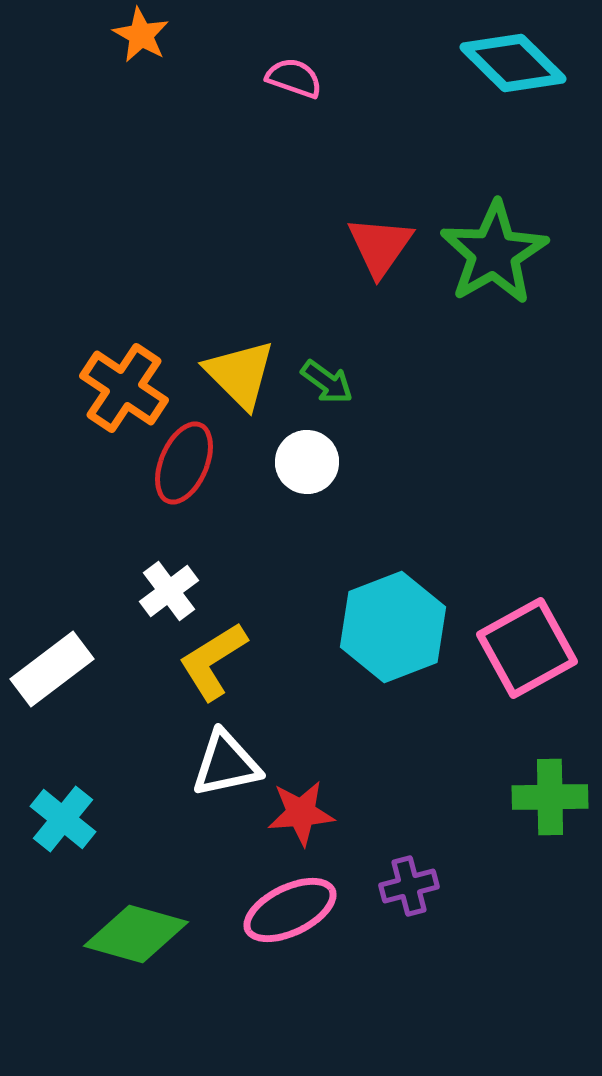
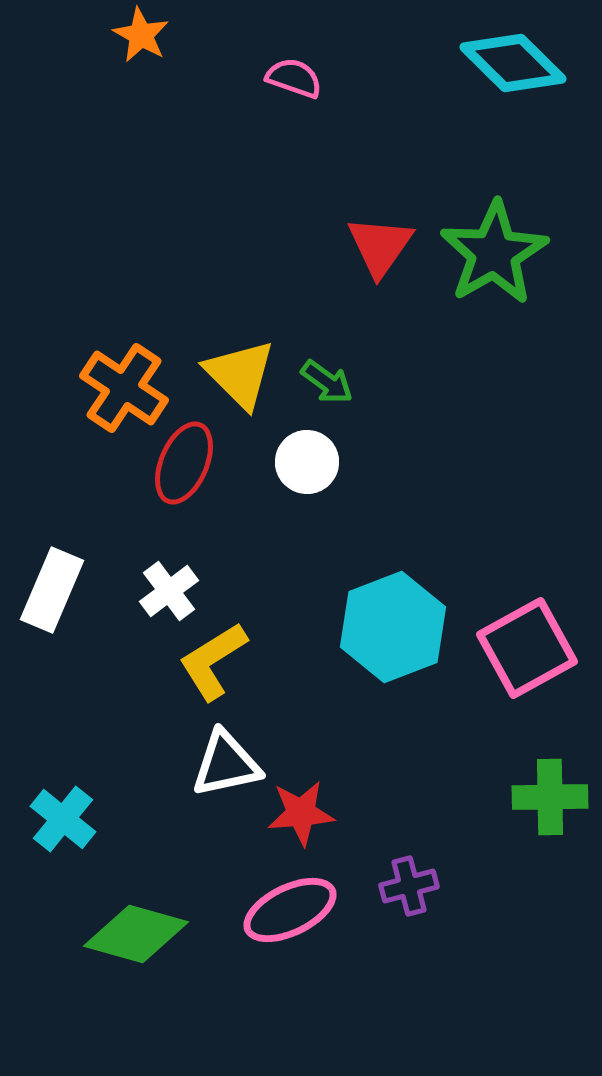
white rectangle: moved 79 px up; rotated 30 degrees counterclockwise
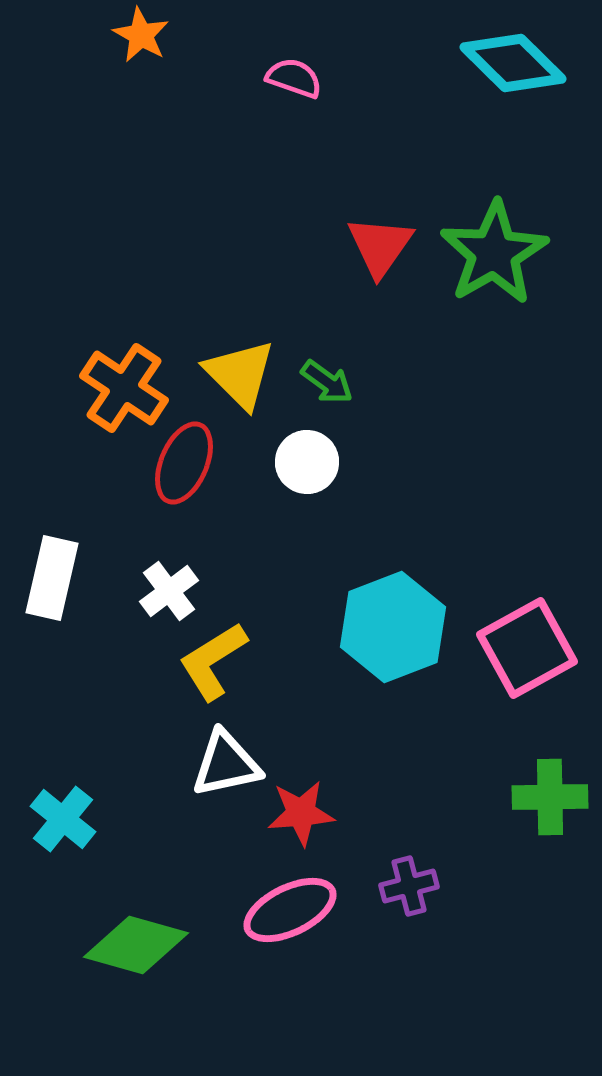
white rectangle: moved 12 px up; rotated 10 degrees counterclockwise
green diamond: moved 11 px down
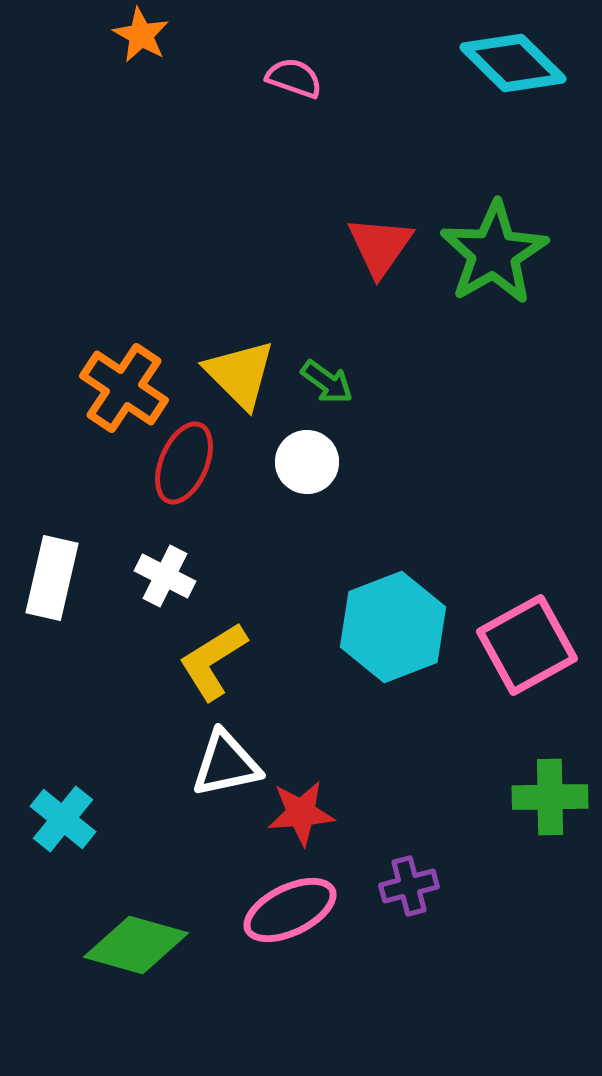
white cross: moved 4 px left, 15 px up; rotated 26 degrees counterclockwise
pink square: moved 3 px up
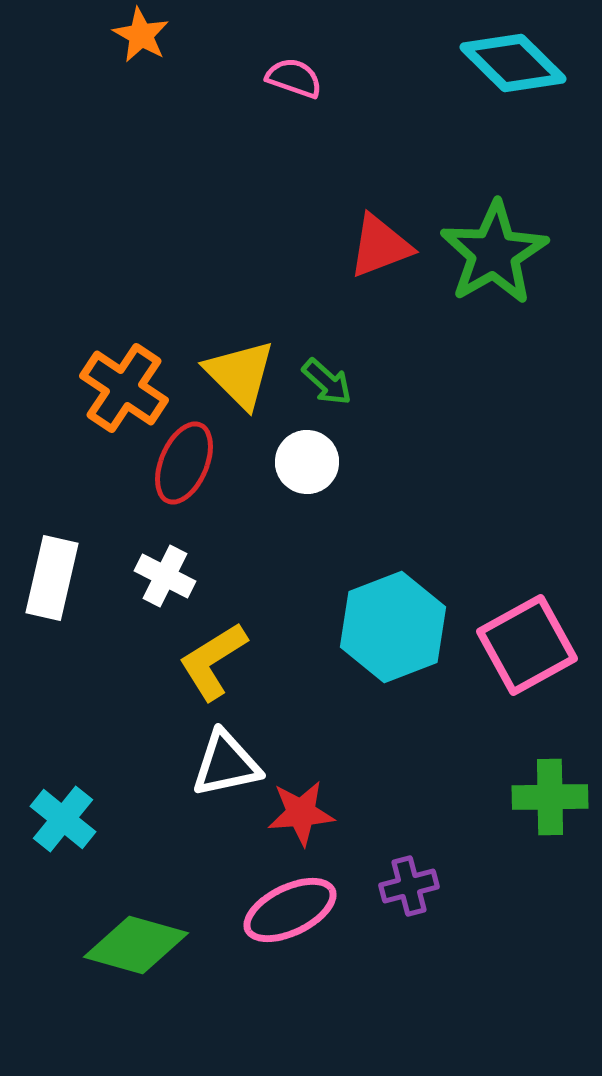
red triangle: rotated 34 degrees clockwise
green arrow: rotated 6 degrees clockwise
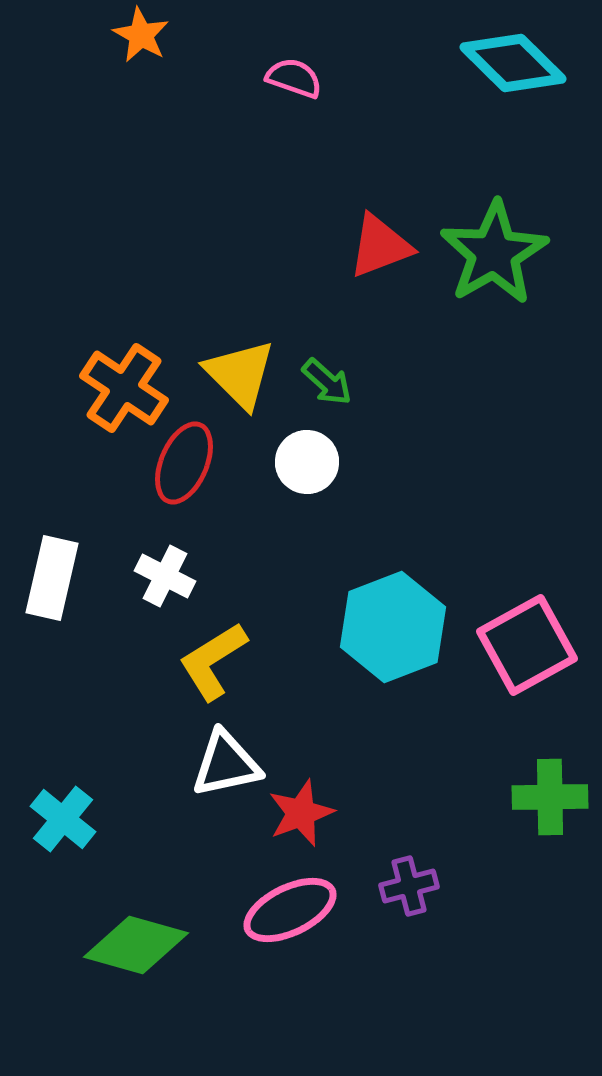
red star: rotated 16 degrees counterclockwise
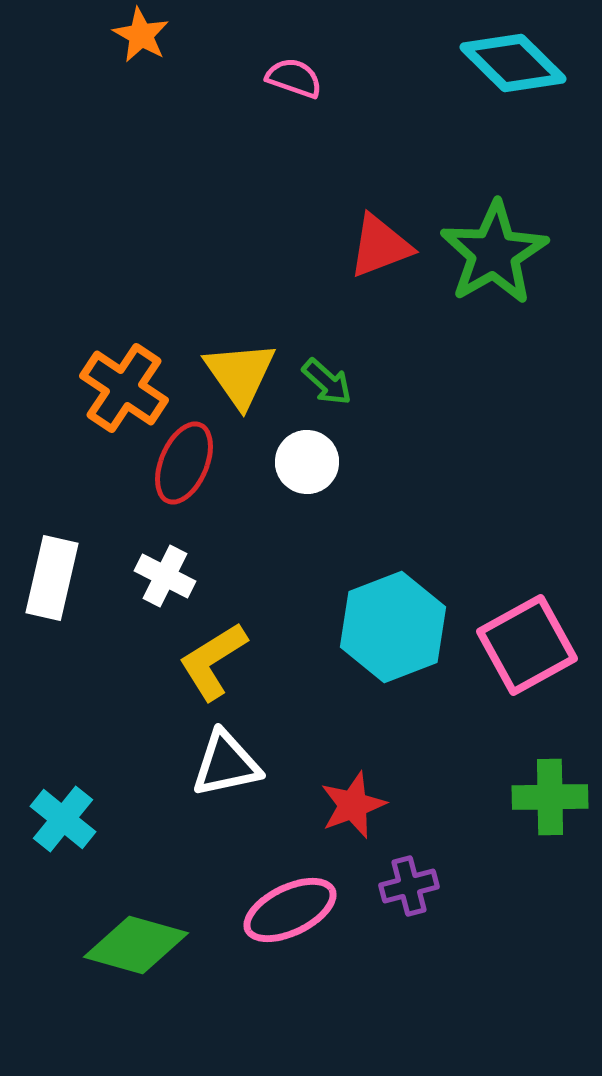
yellow triangle: rotated 10 degrees clockwise
red star: moved 52 px right, 8 px up
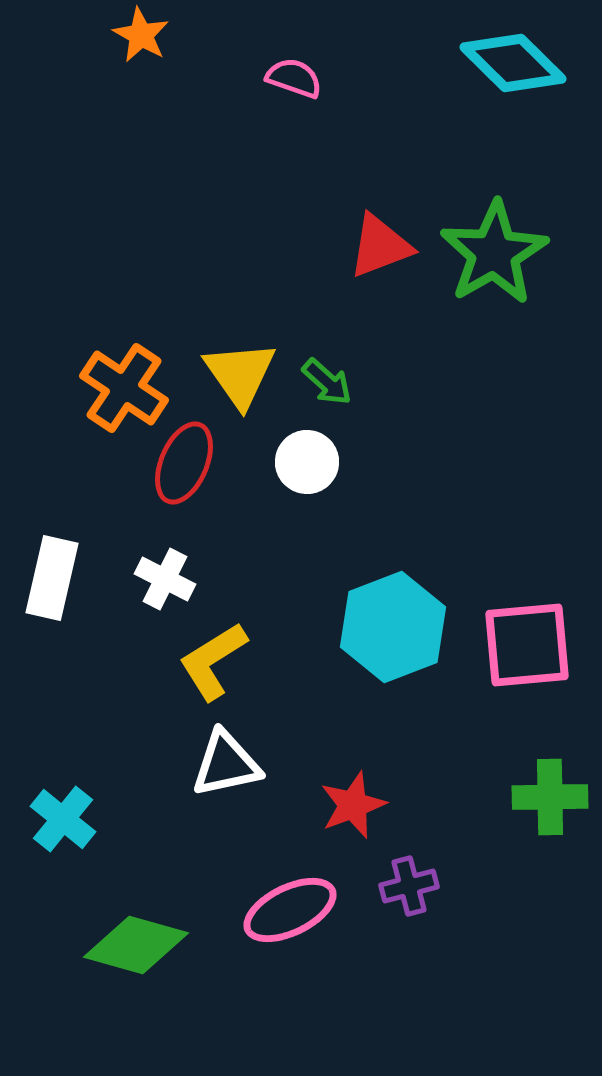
white cross: moved 3 px down
pink square: rotated 24 degrees clockwise
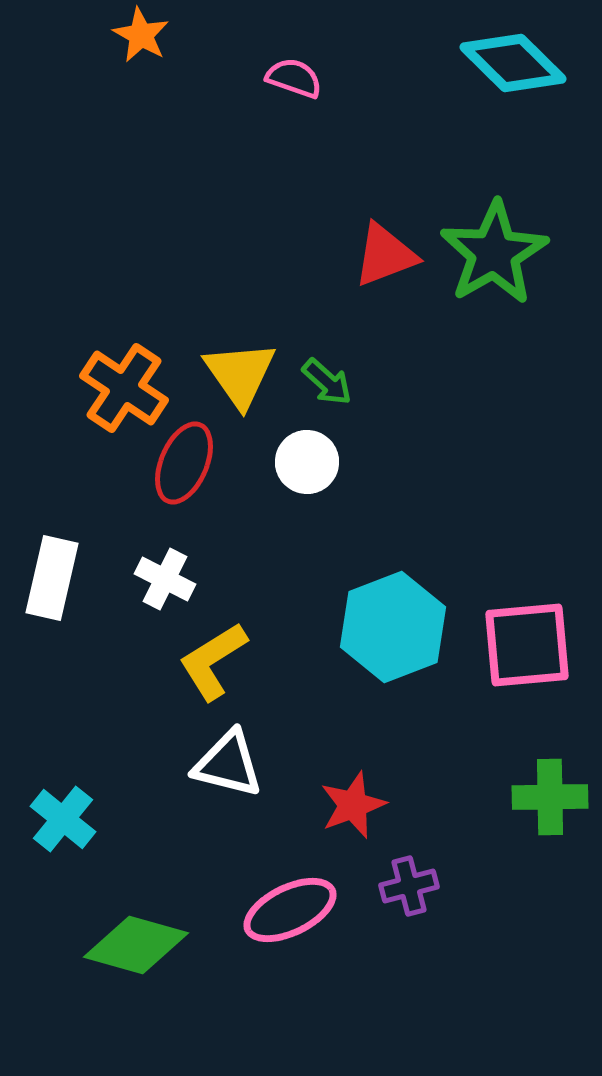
red triangle: moved 5 px right, 9 px down
white triangle: moved 2 px right; rotated 26 degrees clockwise
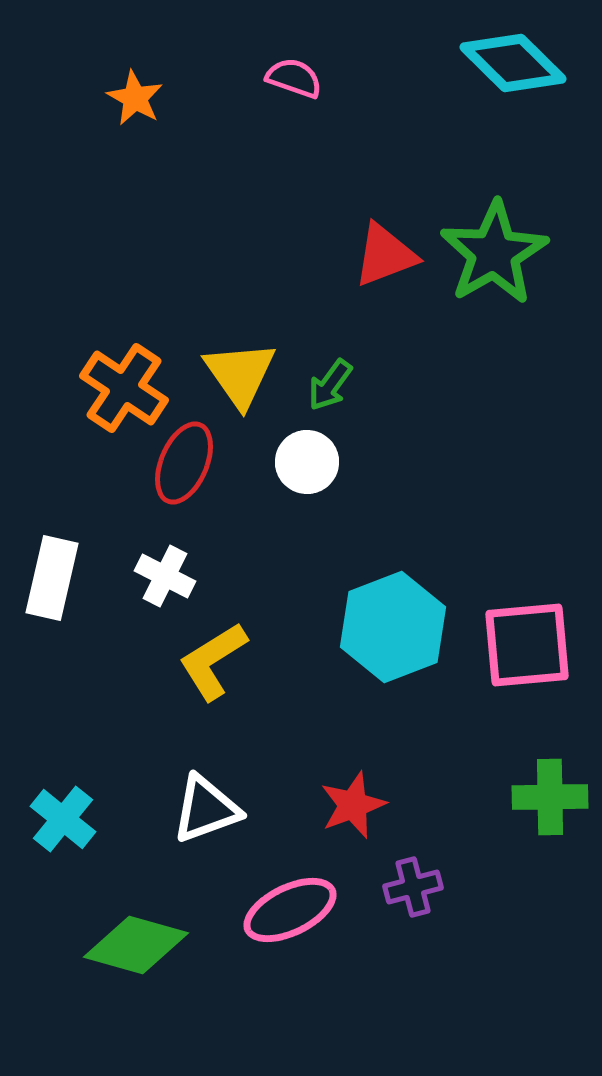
orange star: moved 6 px left, 63 px down
green arrow: moved 3 px right, 3 px down; rotated 84 degrees clockwise
white cross: moved 3 px up
white triangle: moved 22 px left, 45 px down; rotated 34 degrees counterclockwise
purple cross: moved 4 px right, 1 px down
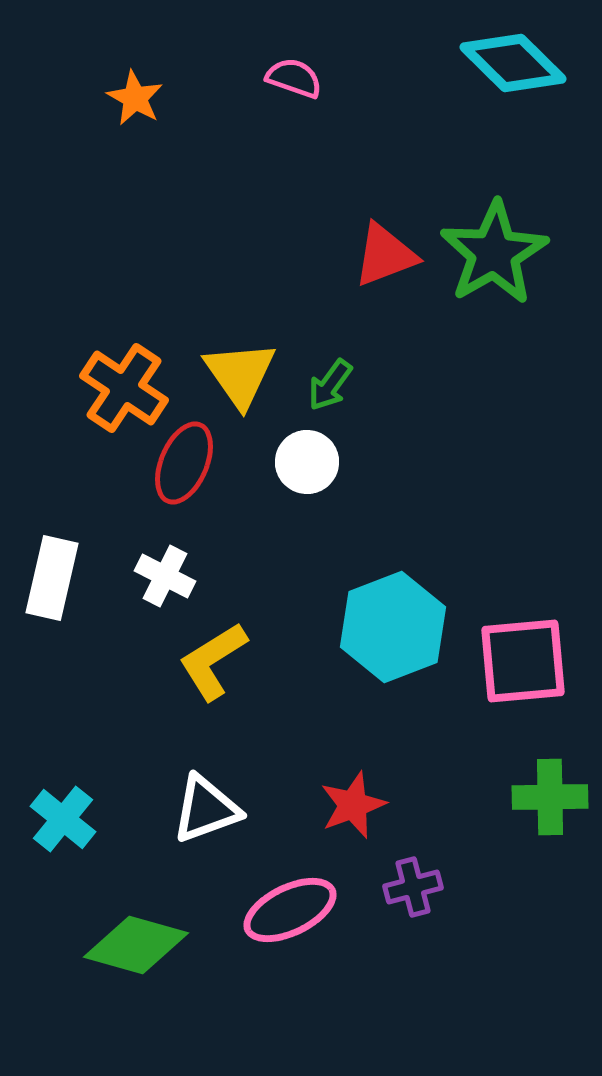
pink square: moved 4 px left, 16 px down
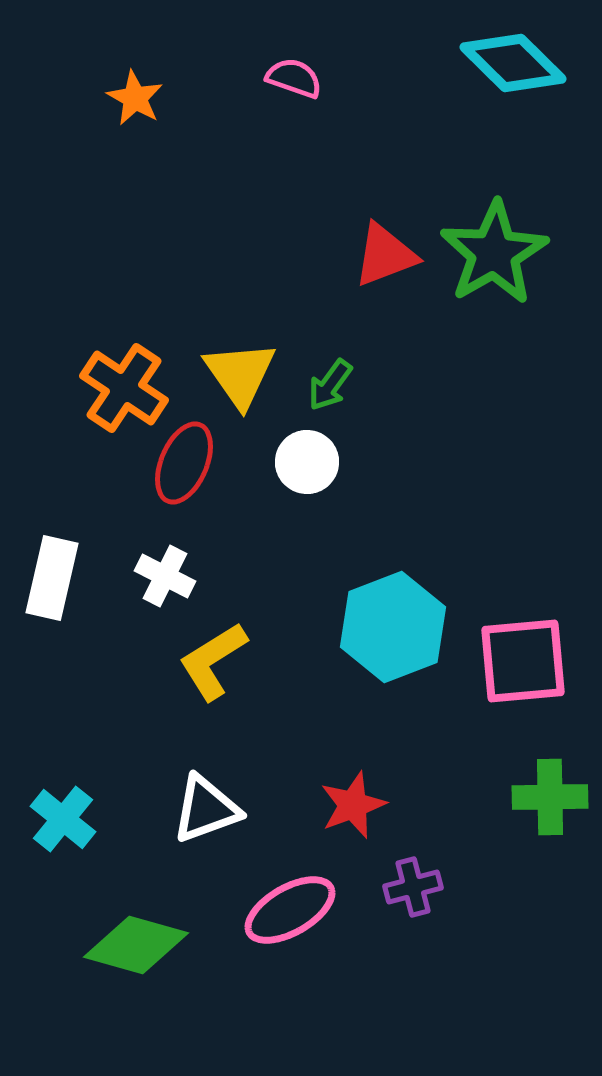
pink ellipse: rotated 4 degrees counterclockwise
